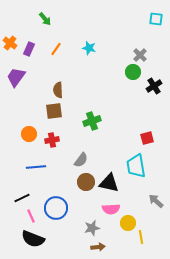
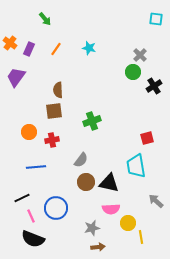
orange circle: moved 2 px up
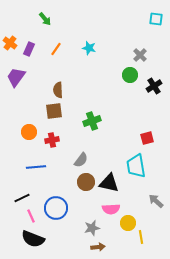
green circle: moved 3 px left, 3 px down
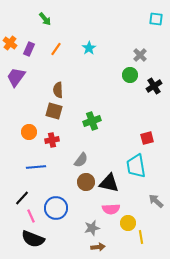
cyan star: rotated 24 degrees clockwise
brown square: rotated 24 degrees clockwise
black line: rotated 21 degrees counterclockwise
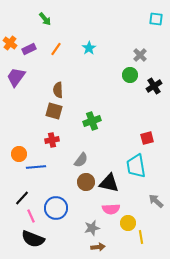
purple rectangle: rotated 40 degrees clockwise
orange circle: moved 10 px left, 22 px down
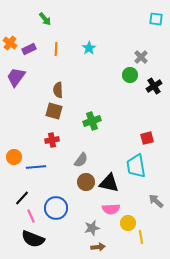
orange line: rotated 32 degrees counterclockwise
gray cross: moved 1 px right, 2 px down
orange circle: moved 5 px left, 3 px down
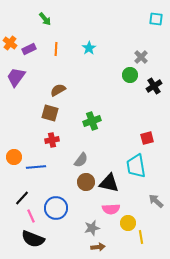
brown semicircle: rotated 63 degrees clockwise
brown square: moved 4 px left, 2 px down
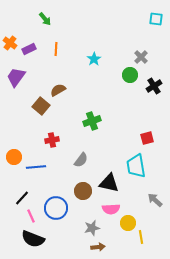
cyan star: moved 5 px right, 11 px down
brown square: moved 9 px left, 7 px up; rotated 24 degrees clockwise
brown circle: moved 3 px left, 9 px down
gray arrow: moved 1 px left, 1 px up
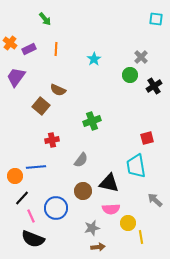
brown semicircle: rotated 126 degrees counterclockwise
orange circle: moved 1 px right, 19 px down
